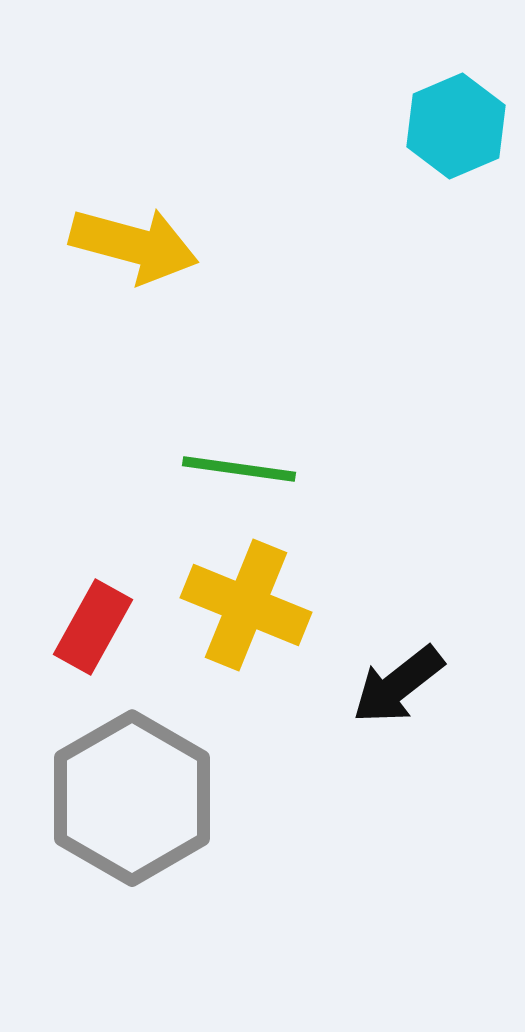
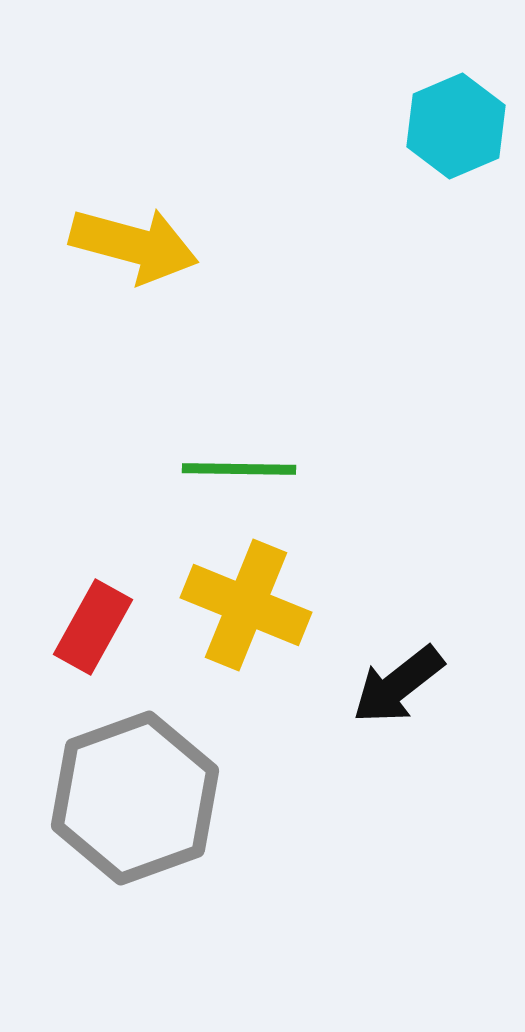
green line: rotated 7 degrees counterclockwise
gray hexagon: moved 3 px right; rotated 10 degrees clockwise
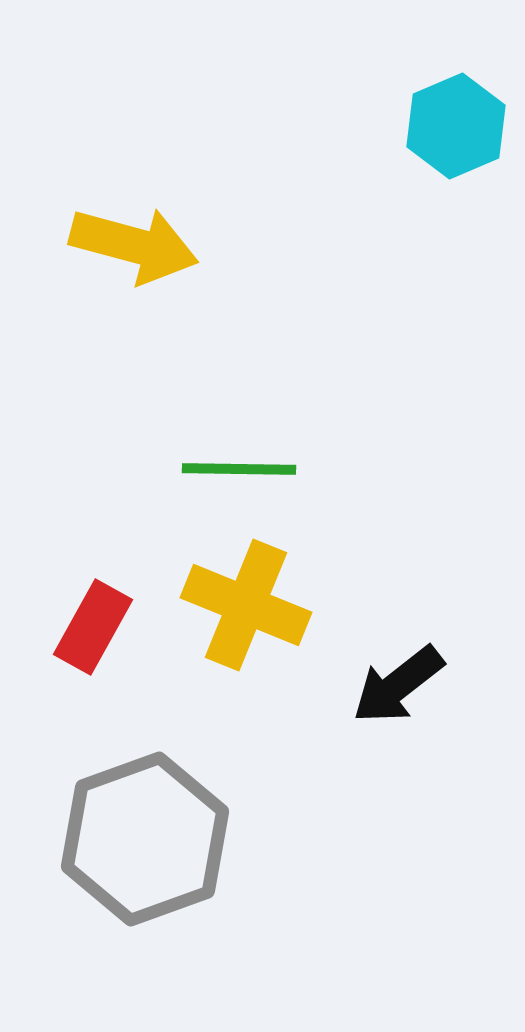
gray hexagon: moved 10 px right, 41 px down
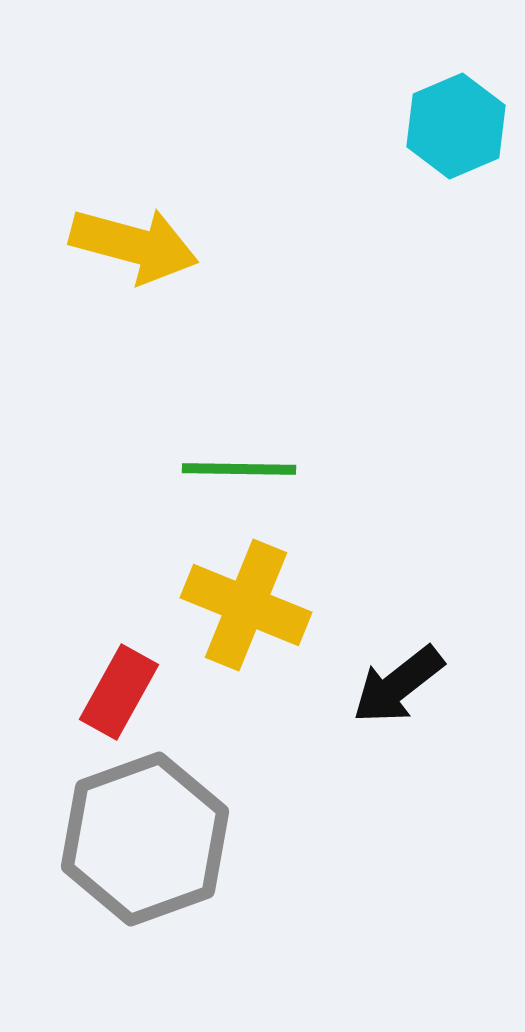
red rectangle: moved 26 px right, 65 px down
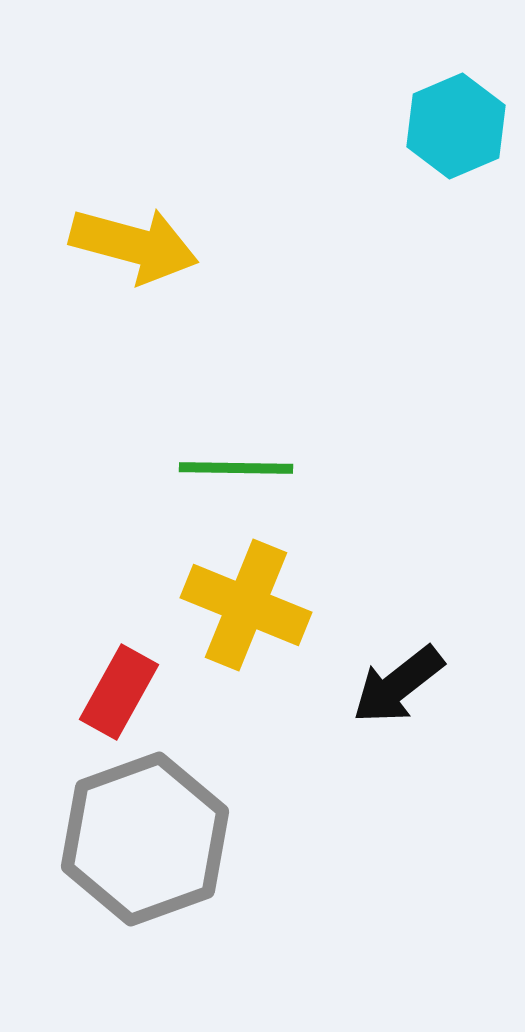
green line: moved 3 px left, 1 px up
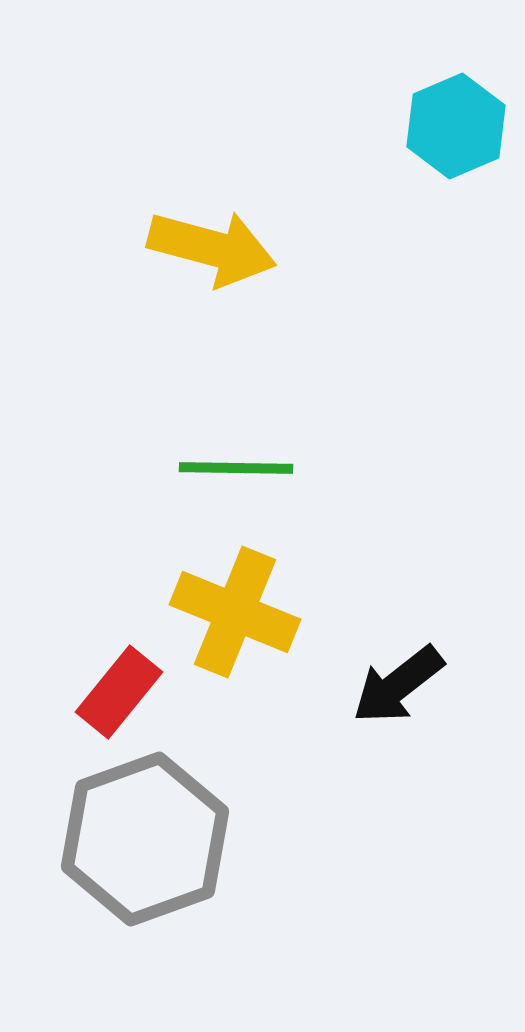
yellow arrow: moved 78 px right, 3 px down
yellow cross: moved 11 px left, 7 px down
red rectangle: rotated 10 degrees clockwise
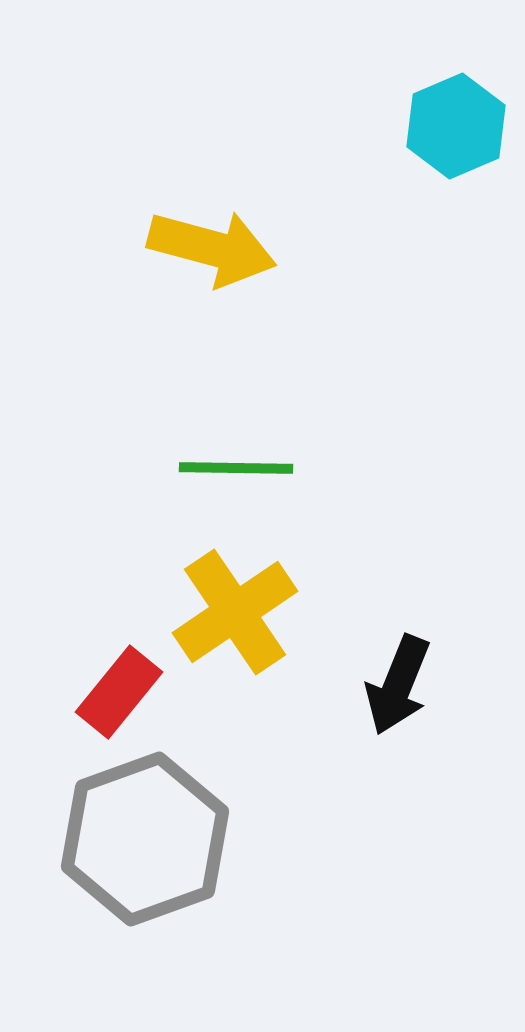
yellow cross: rotated 34 degrees clockwise
black arrow: rotated 30 degrees counterclockwise
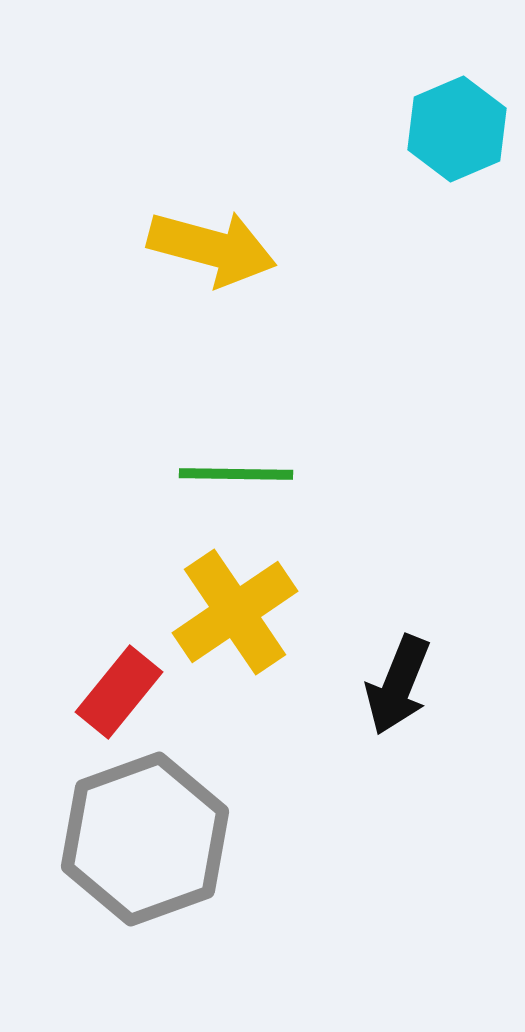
cyan hexagon: moved 1 px right, 3 px down
green line: moved 6 px down
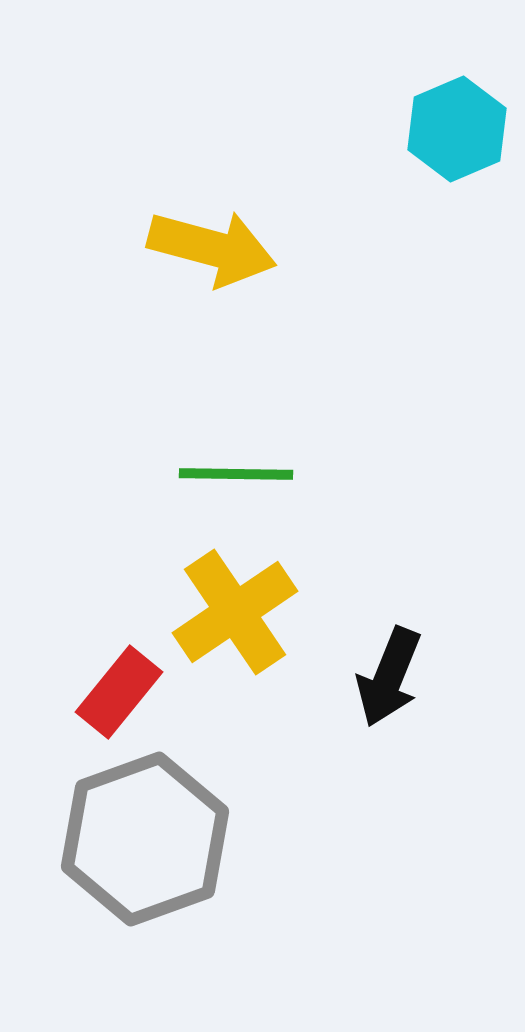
black arrow: moved 9 px left, 8 px up
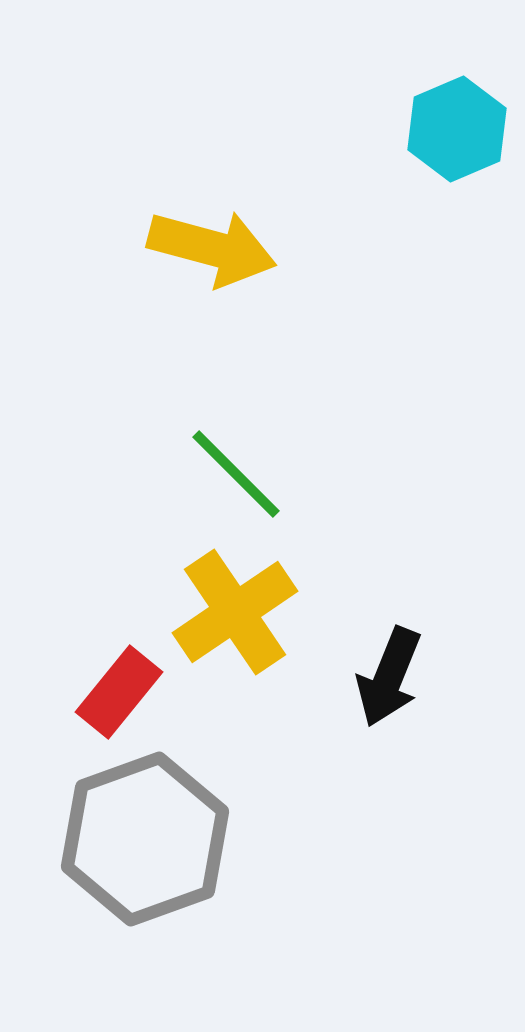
green line: rotated 44 degrees clockwise
